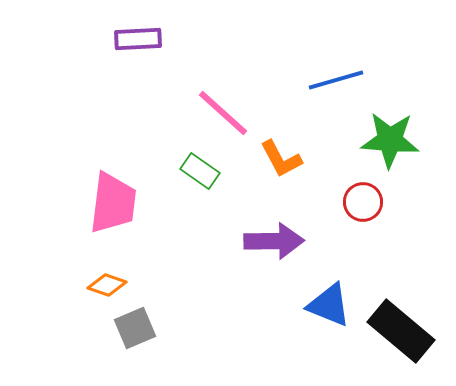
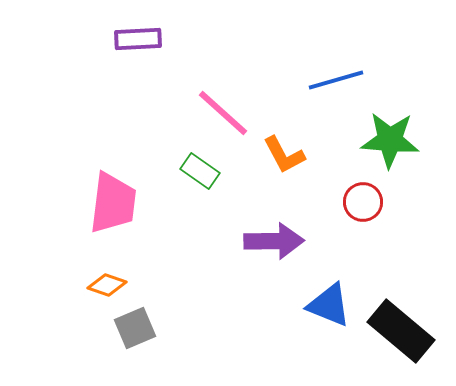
orange L-shape: moved 3 px right, 4 px up
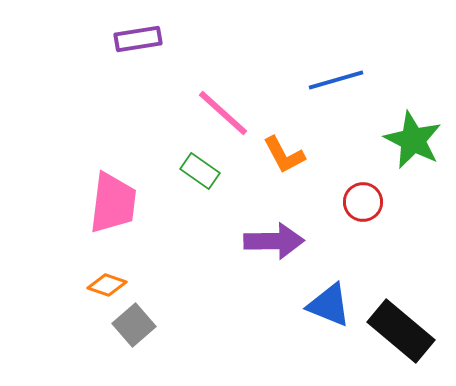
purple rectangle: rotated 6 degrees counterclockwise
green star: moved 23 px right; rotated 22 degrees clockwise
gray square: moved 1 px left, 3 px up; rotated 18 degrees counterclockwise
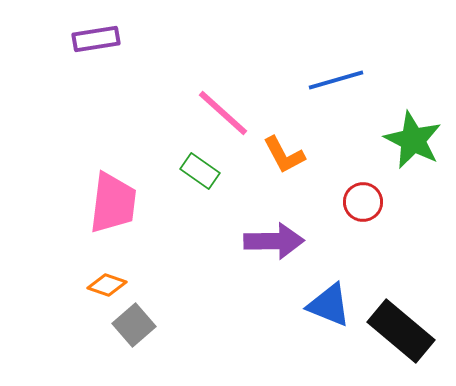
purple rectangle: moved 42 px left
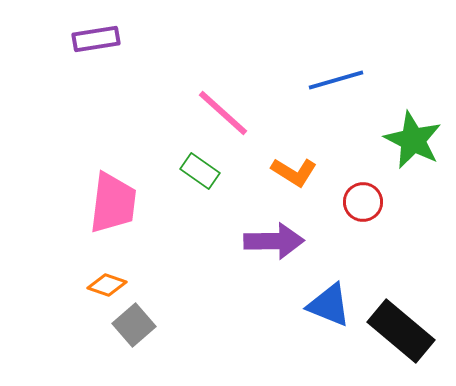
orange L-shape: moved 10 px right, 17 px down; rotated 30 degrees counterclockwise
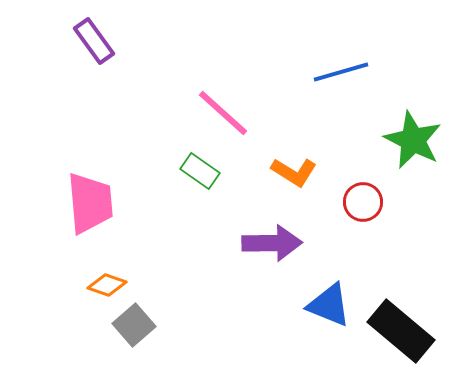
purple rectangle: moved 2 px left, 2 px down; rotated 63 degrees clockwise
blue line: moved 5 px right, 8 px up
pink trapezoid: moved 23 px left; rotated 12 degrees counterclockwise
purple arrow: moved 2 px left, 2 px down
